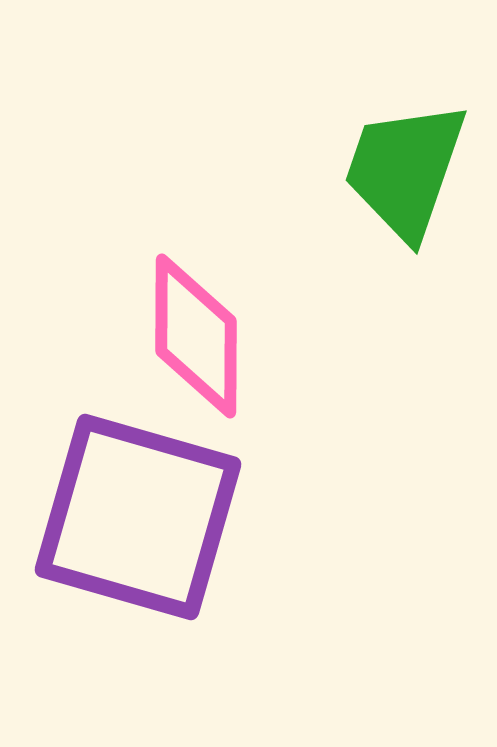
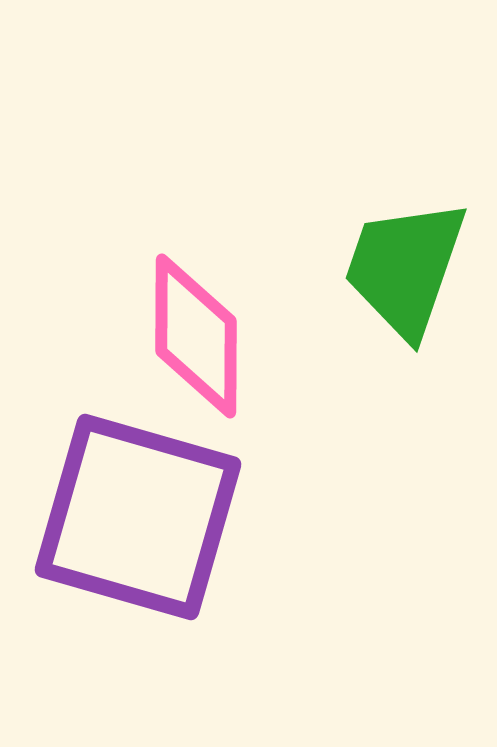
green trapezoid: moved 98 px down
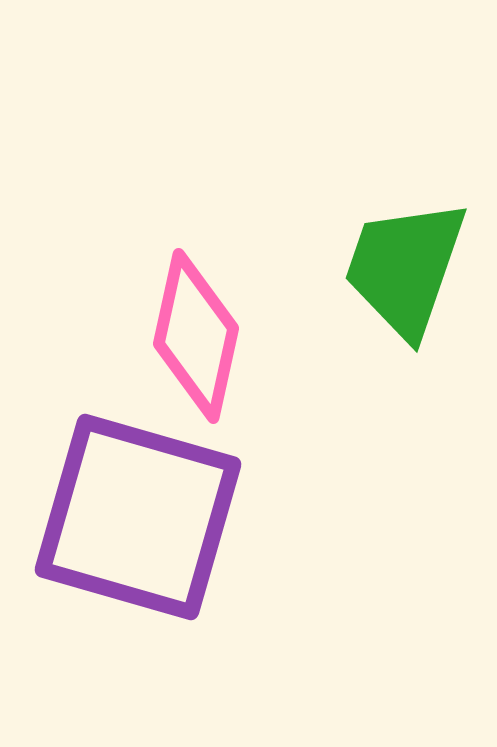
pink diamond: rotated 12 degrees clockwise
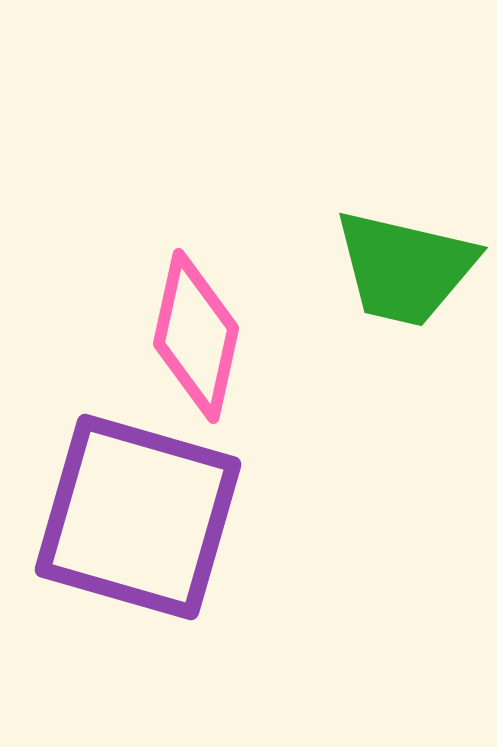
green trapezoid: rotated 96 degrees counterclockwise
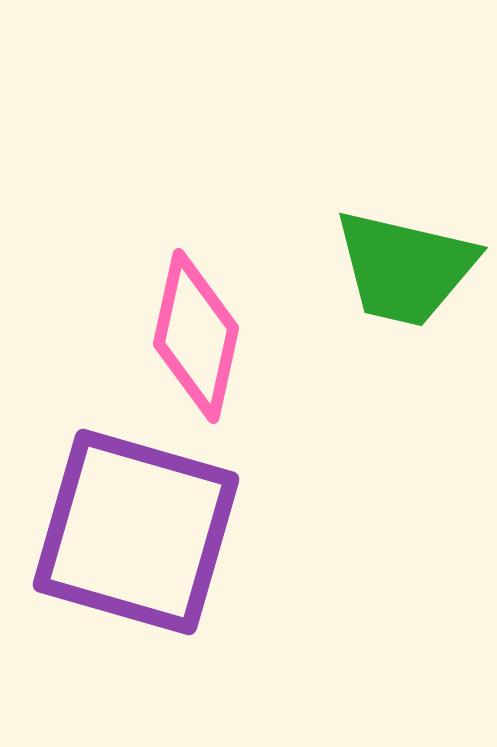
purple square: moved 2 px left, 15 px down
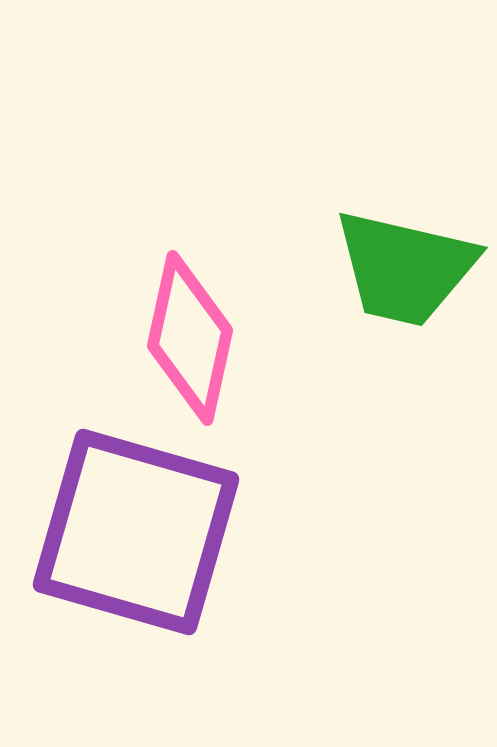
pink diamond: moved 6 px left, 2 px down
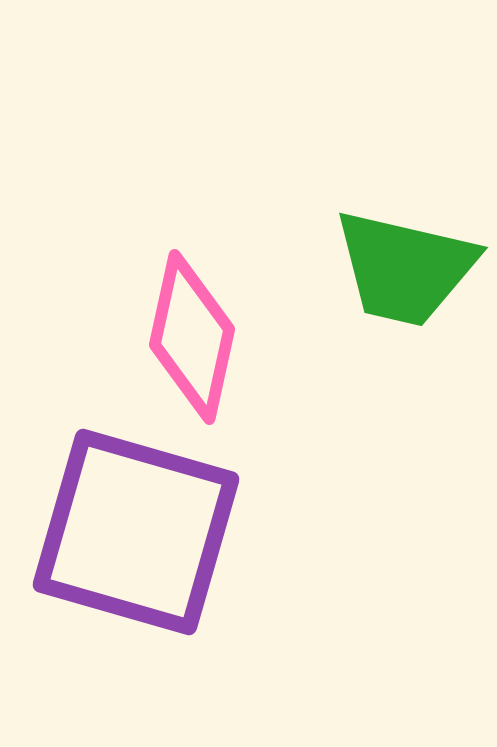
pink diamond: moved 2 px right, 1 px up
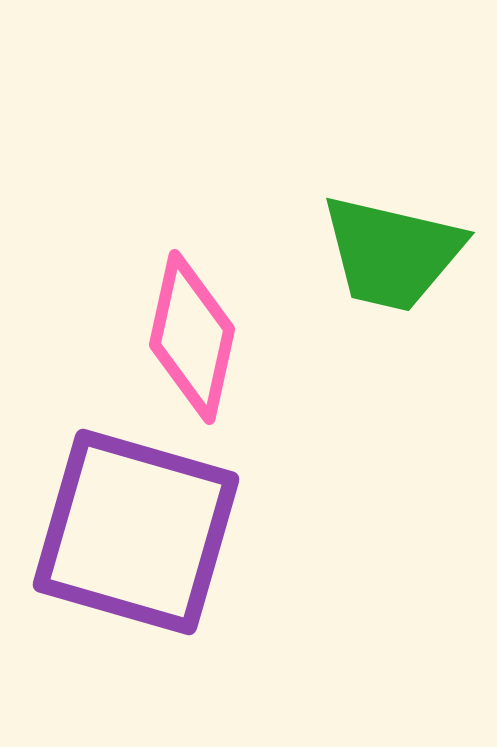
green trapezoid: moved 13 px left, 15 px up
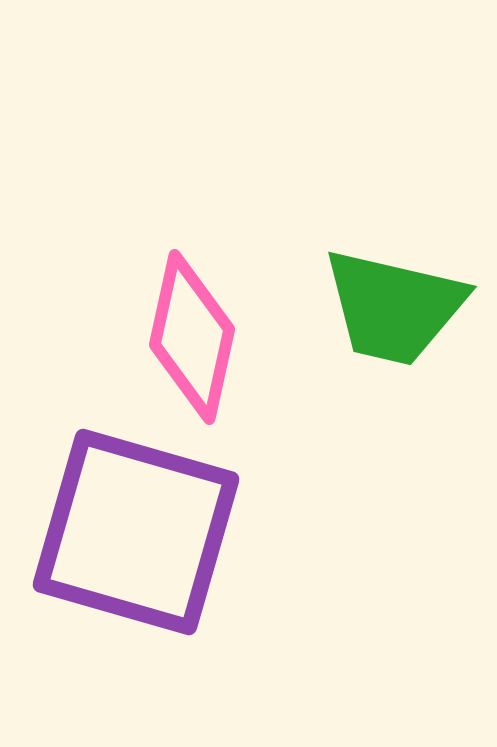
green trapezoid: moved 2 px right, 54 px down
